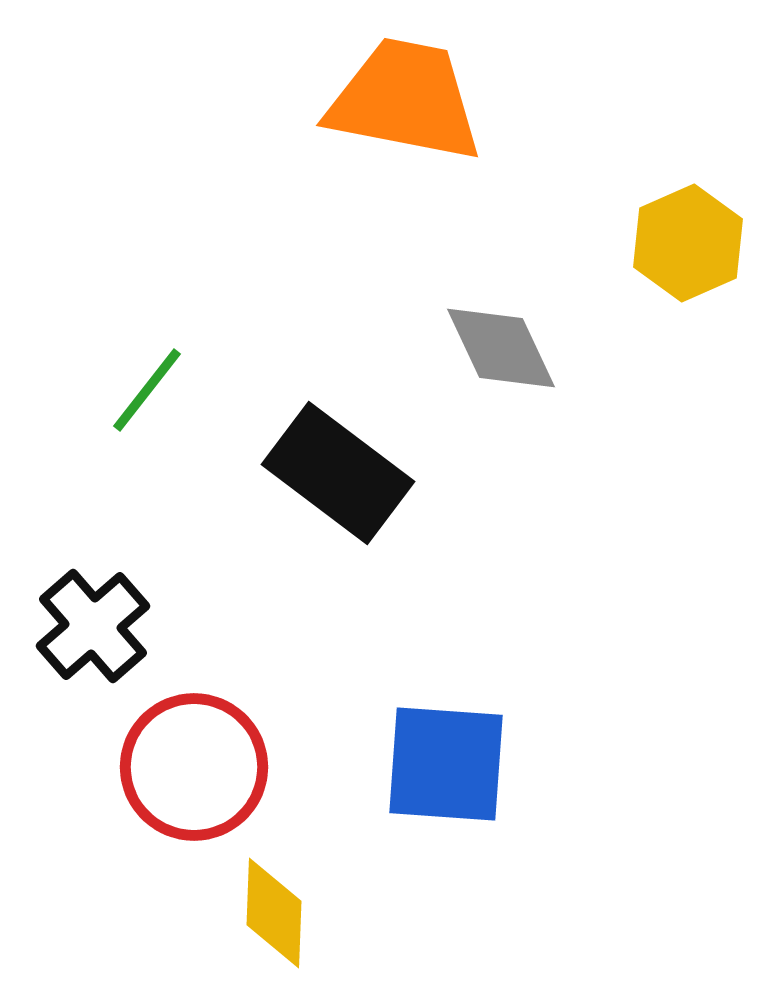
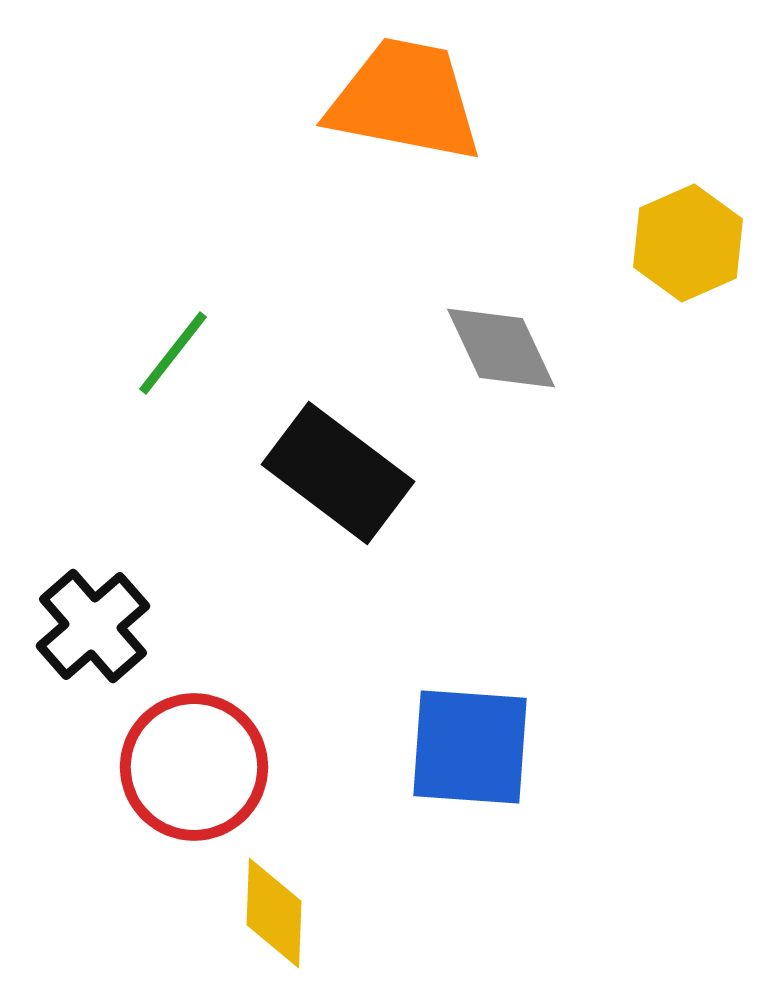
green line: moved 26 px right, 37 px up
blue square: moved 24 px right, 17 px up
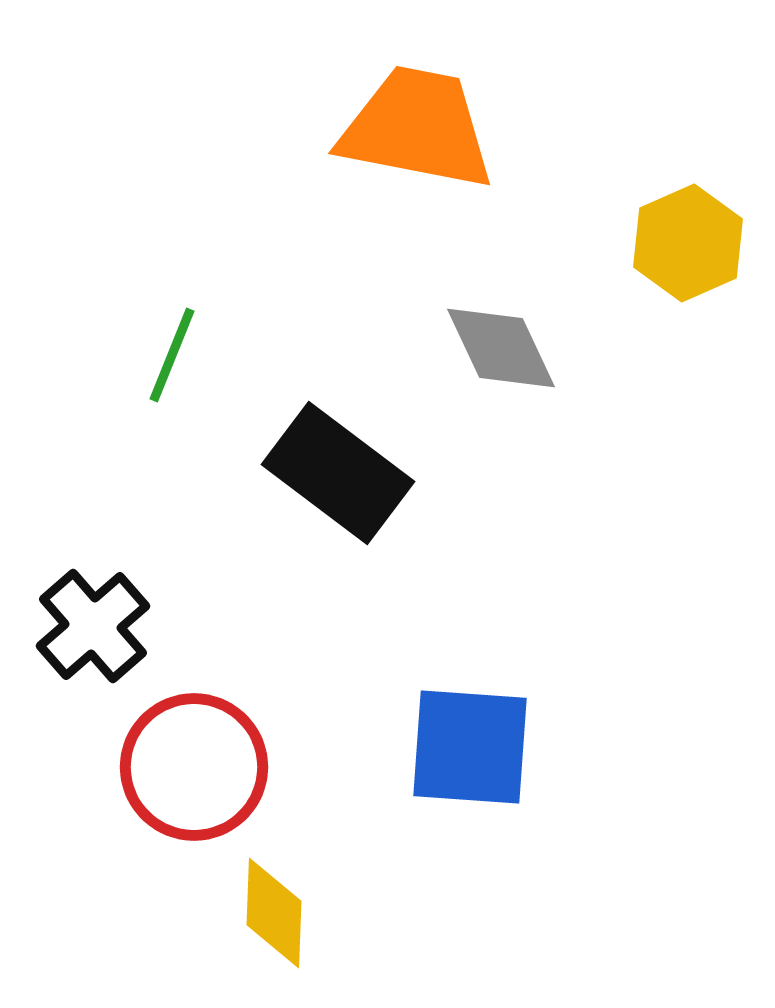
orange trapezoid: moved 12 px right, 28 px down
green line: moved 1 px left, 2 px down; rotated 16 degrees counterclockwise
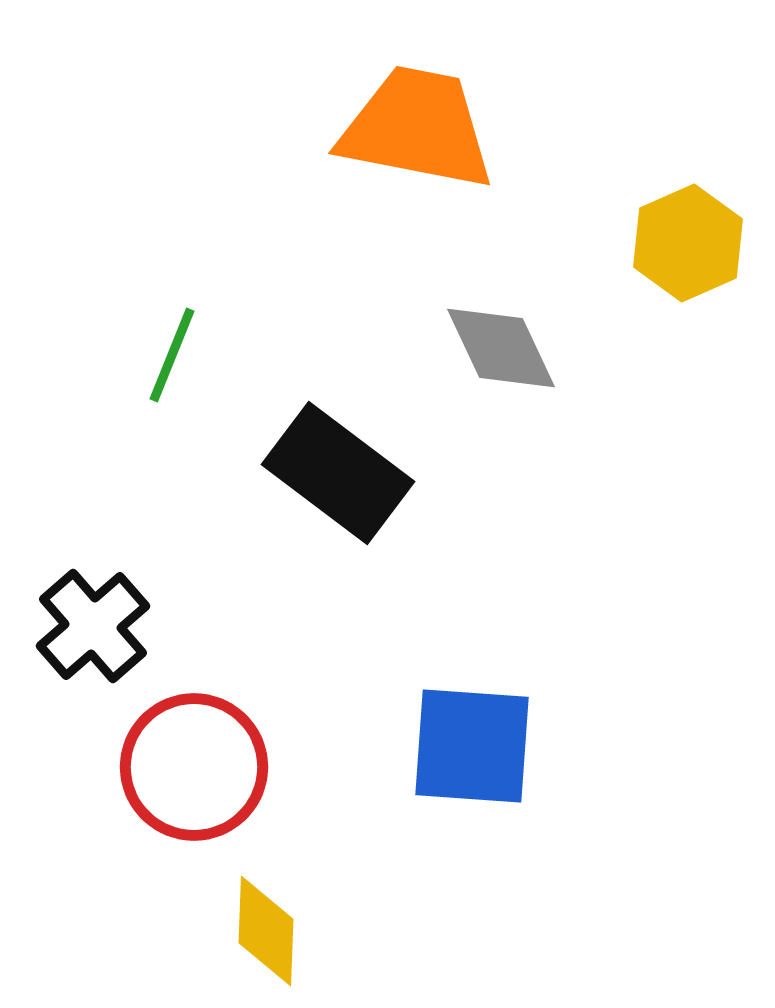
blue square: moved 2 px right, 1 px up
yellow diamond: moved 8 px left, 18 px down
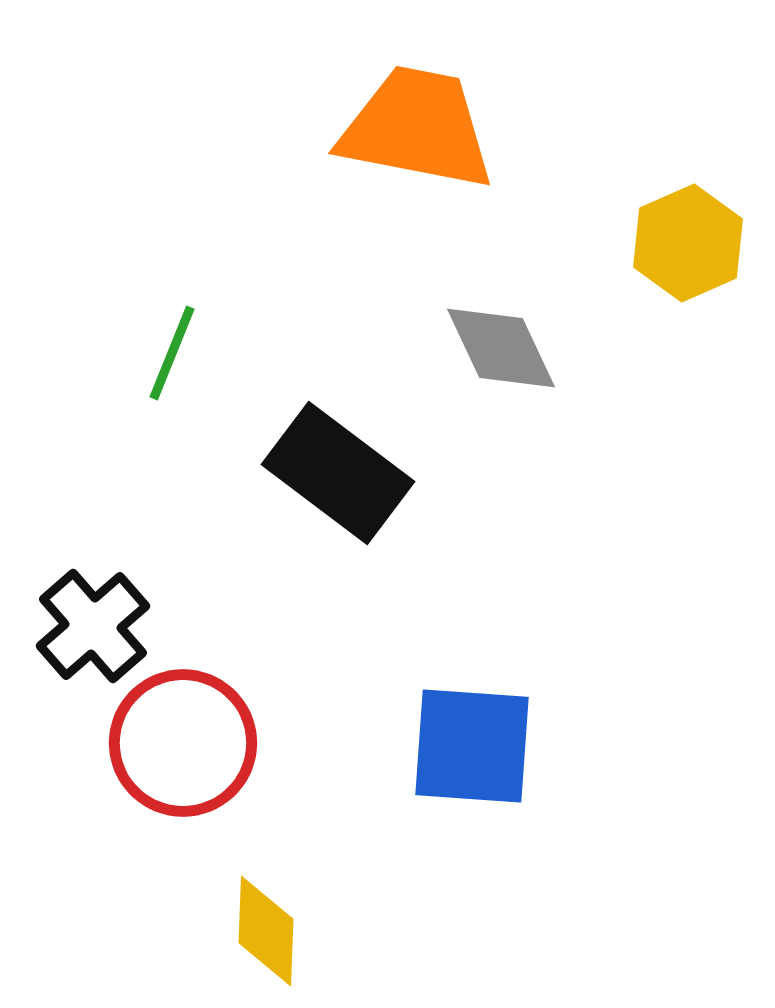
green line: moved 2 px up
red circle: moved 11 px left, 24 px up
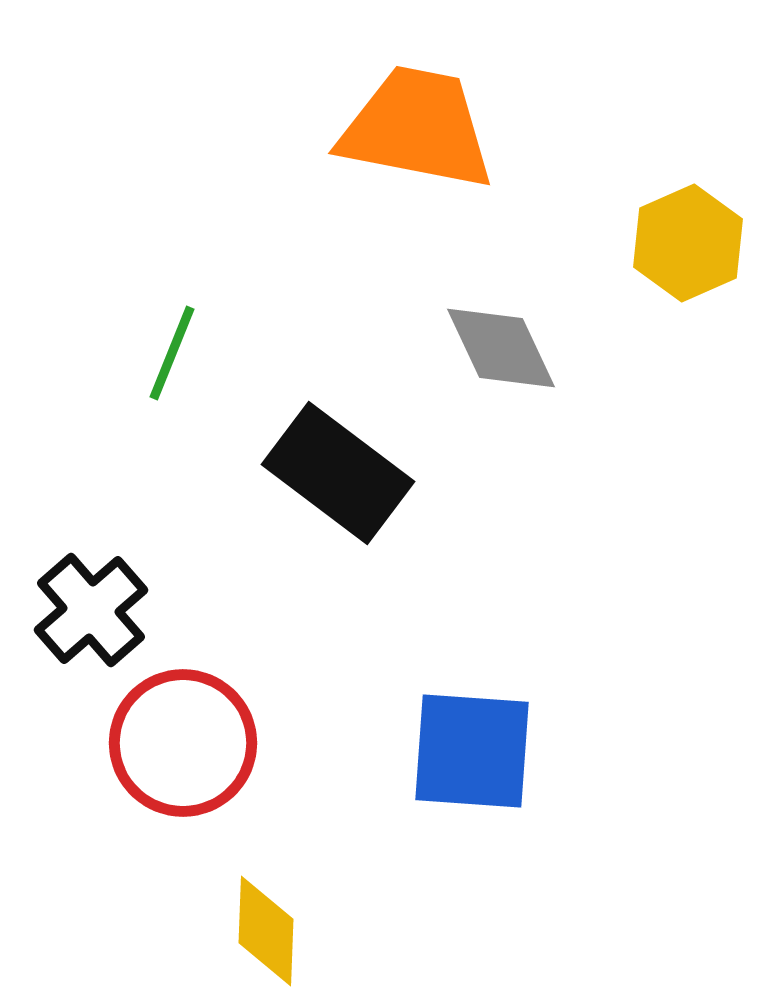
black cross: moved 2 px left, 16 px up
blue square: moved 5 px down
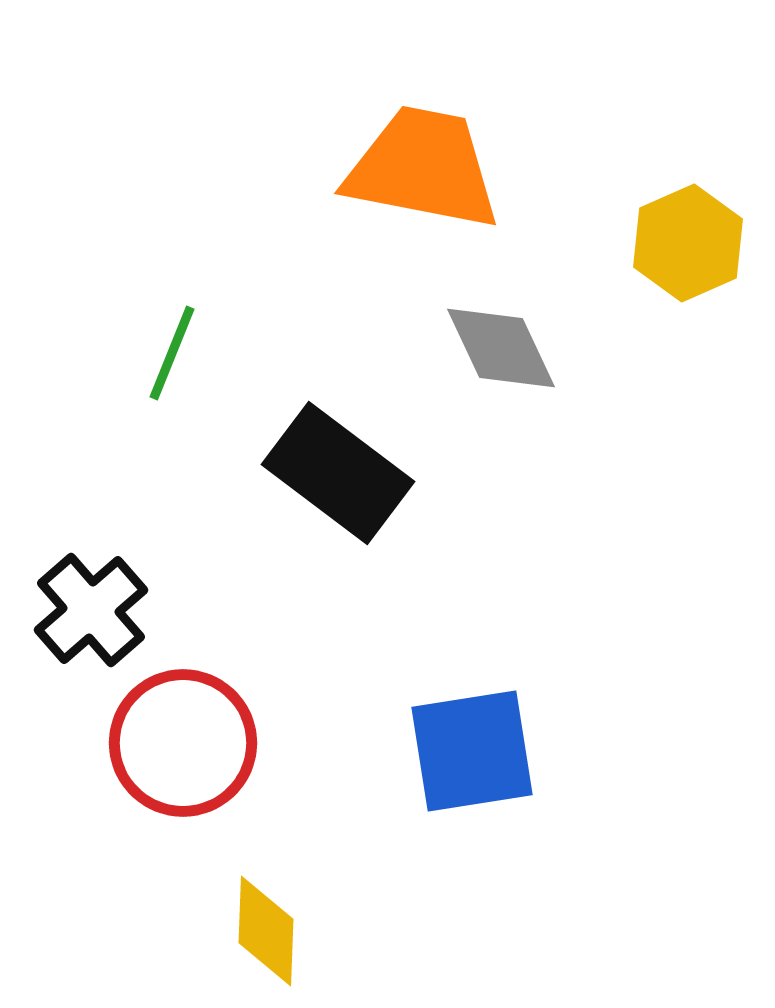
orange trapezoid: moved 6 px right, 40 px down
blue square: rotated 13 degrees counterclockwise
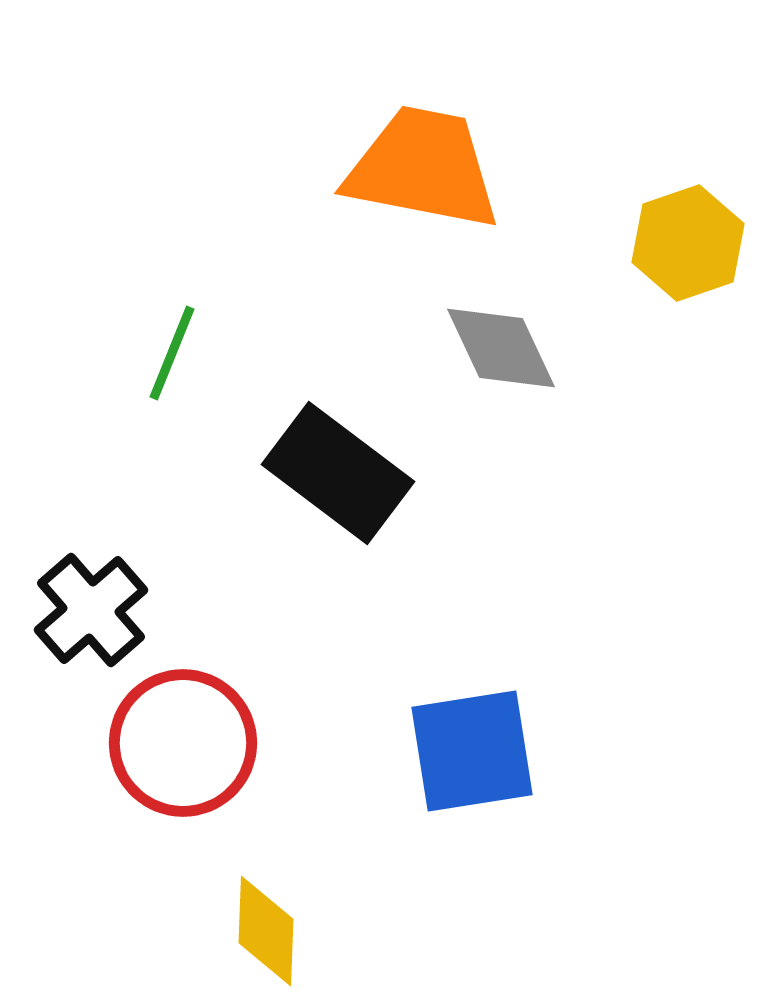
yellow hexagon: rotated 5 degrees clockwise
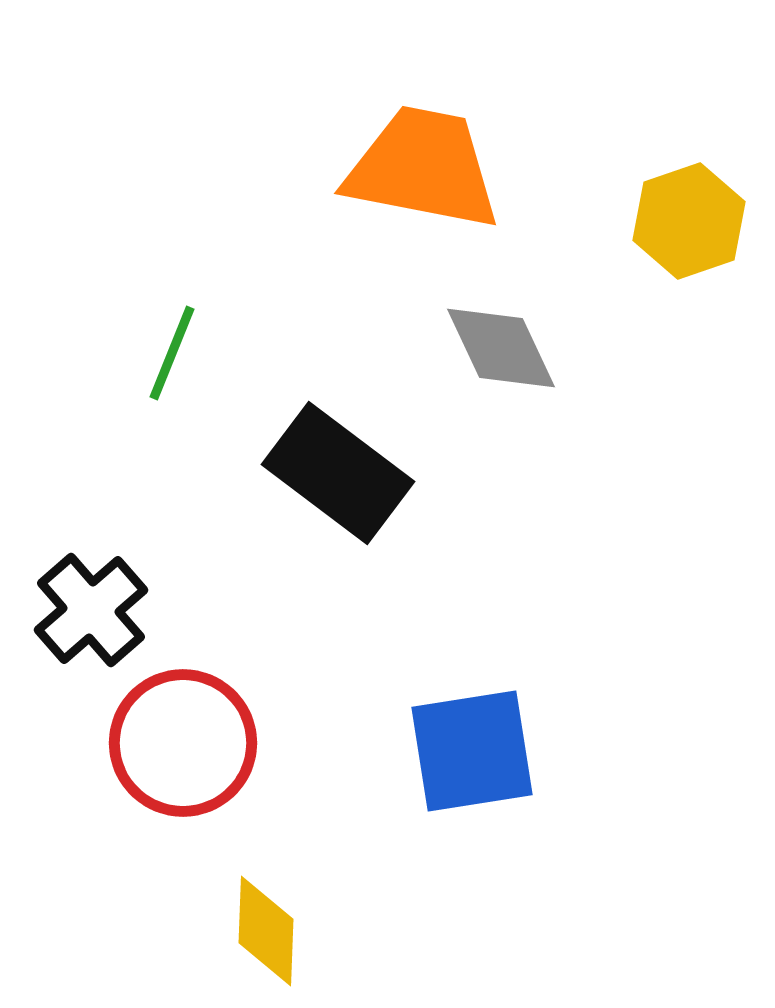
yellow hexagon: moved 1 px right, 22 px up
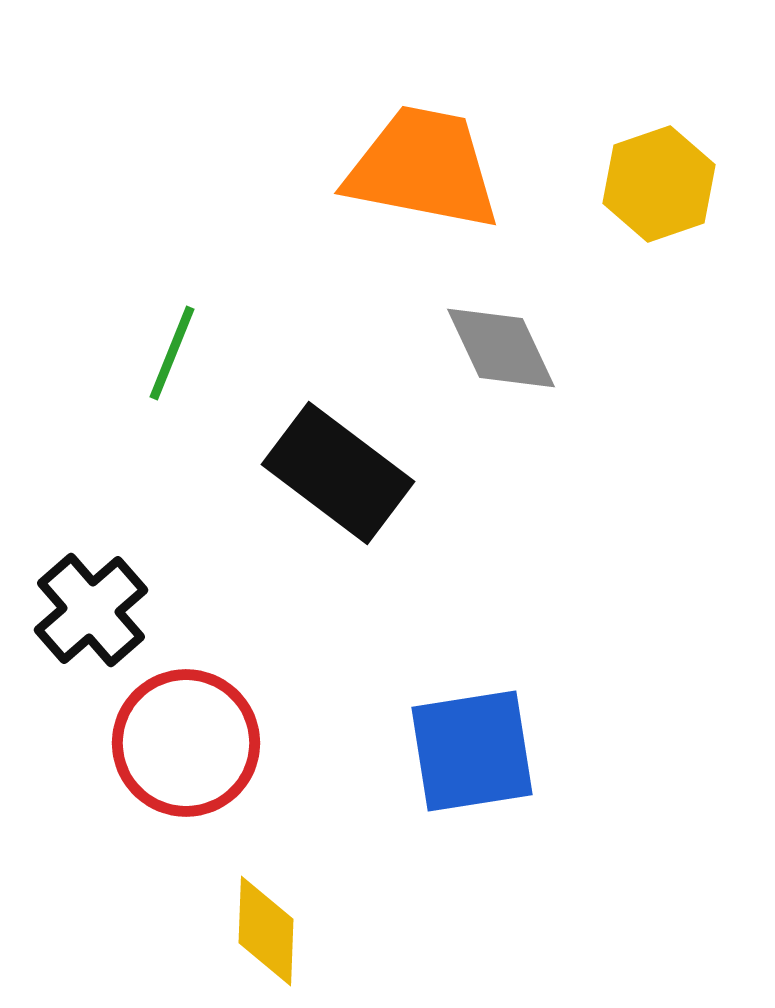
yellow hexagon: moved 30 px left, 37 px up
red circle: moved 3 px right
